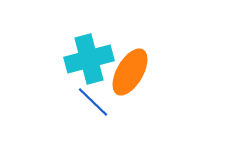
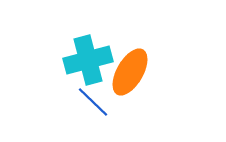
cyan cross: moved 1 px left, 1 px down
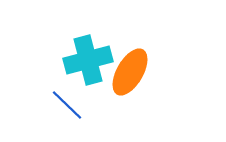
blue line: moved 26 px left, 3 px down
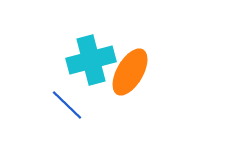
cyan cross: moved 3 px right
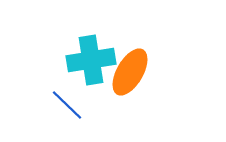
cyan cross: rotated 6 degrees clockwise
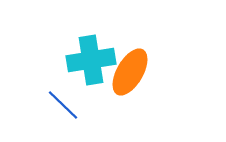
blue line: moved 4 px left
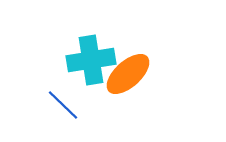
orange ellipse: moved 2 px left, 2 px down; rotated 18 degrees clockwise
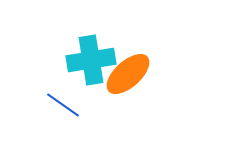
blue line: rotated 9 degrees counterclockwise
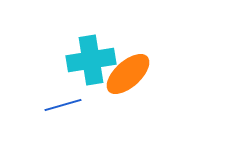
blue line: rotated 51 degrees counterclockwise
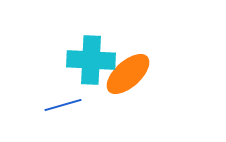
cyan cross: rotated 12 degrees clockwise
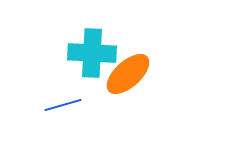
cyan cross: moved 1 px right, 7 px up
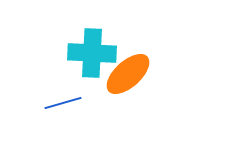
blue line: moved 2 px up
